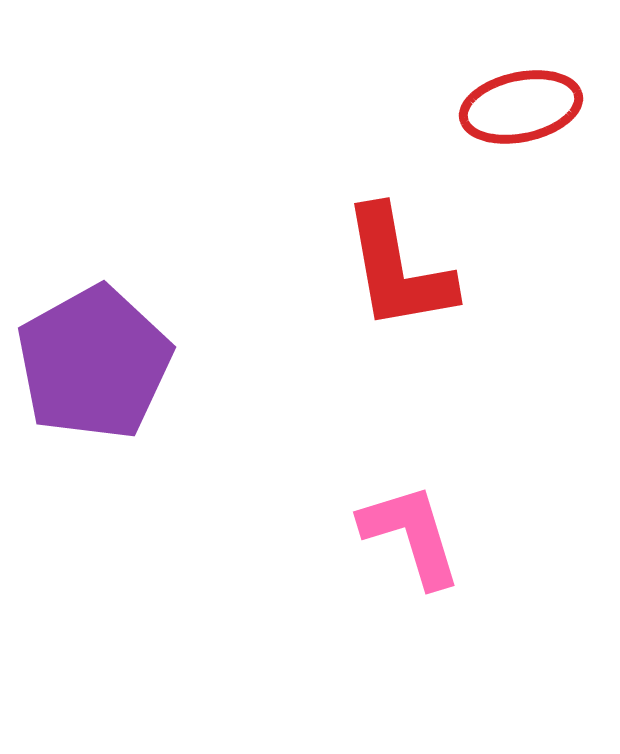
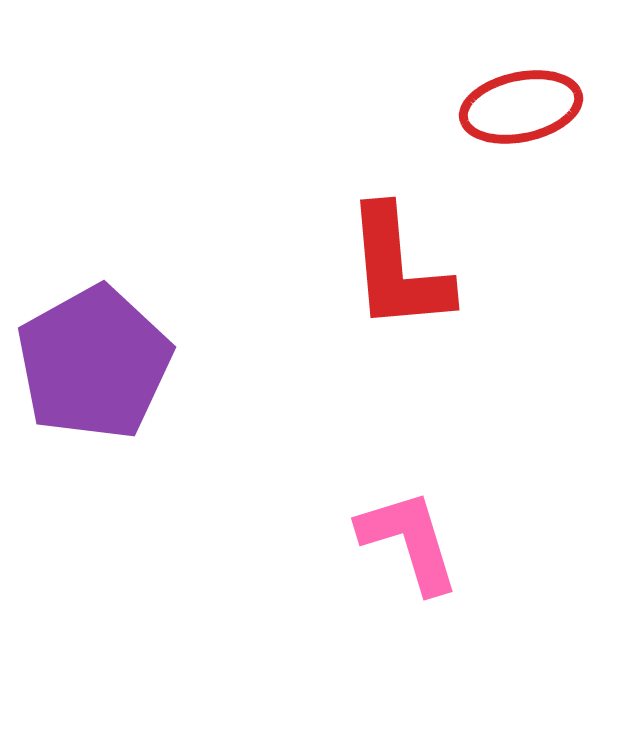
red L-shape: rotated 5 degrees clockwise
pink L-shape: moved 2 px left, 6 px down
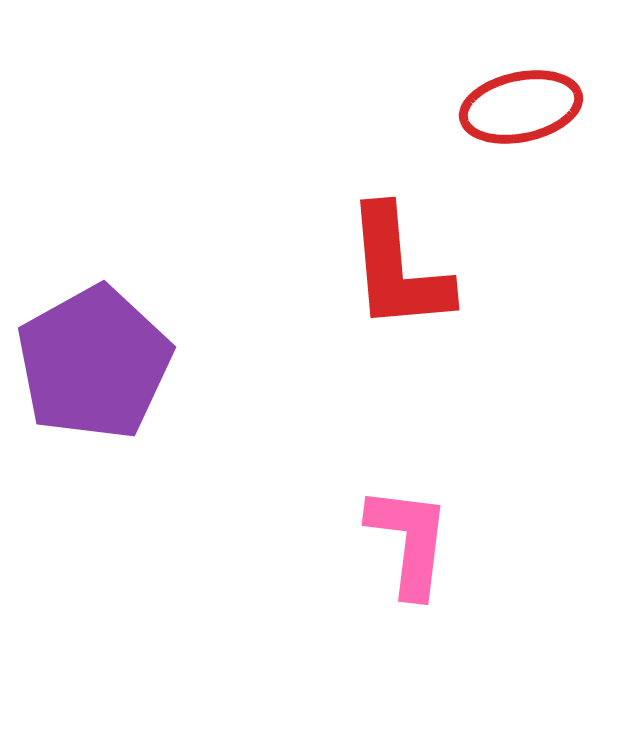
pink L-shape: rotated 24 degrees clockwise
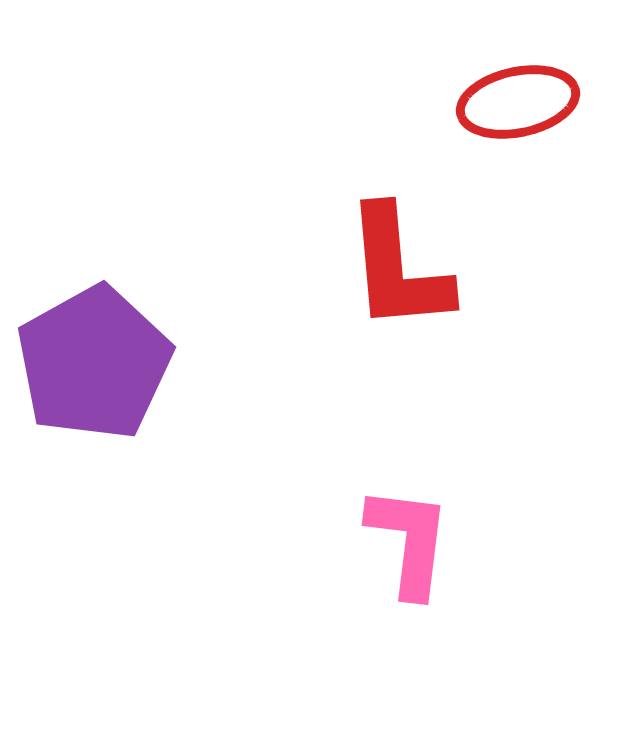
red ellipse: moved 3 px left, 5 px up
